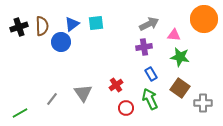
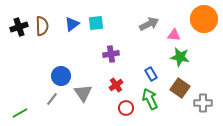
blue circle: moved 34 px down
purple cross: moved 33 px left, 7 px down
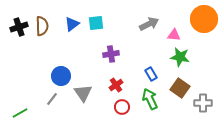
red circle: moved 4 px left, 1 px up
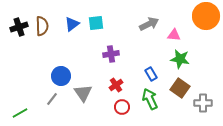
orange circle: moved 2 px right, 3 px up
green star: moved 2 px down
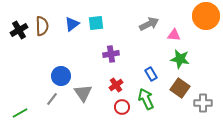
black cross: moved 3 px down; rotated 12 degrees counterclockwise
green arrow: moved 4 px left
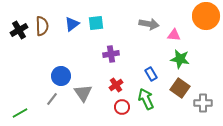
gray arrow: rotated 36 degrees clockwise
